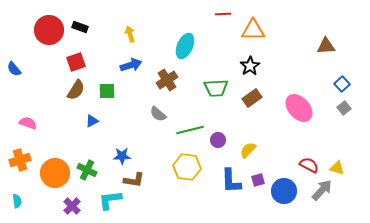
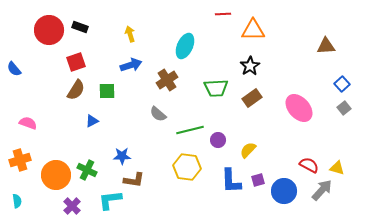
orange circle: moved 1 px right, 2 px down
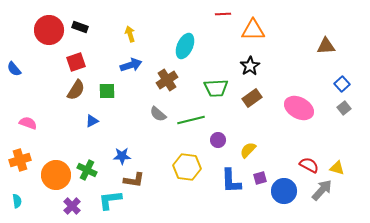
pink ellipse: rotated 20 degrees counterclockwise
green line: moved 1 px right, 10 px up
purple square: moved 2 px right, 2 px up
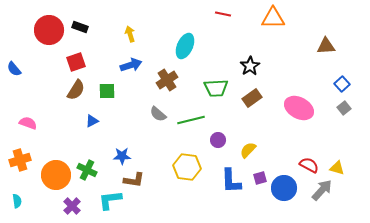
red line: rotated 14 degrees clockwise
orange triangle: moved 20 px right, 12 px up
blue circle: moved 3 px up
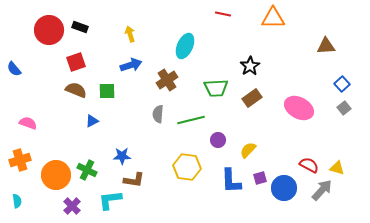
brown semicircle: rotated 100 degrees counterclockwise
gray semicircle: rotated 54 degrees clockwise
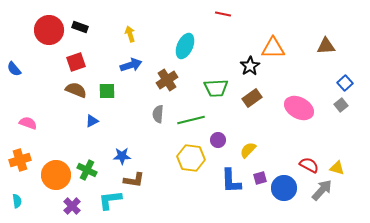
orange triangle: moved 30 px down
blue square: moved 3 px right, 1 px up
gray square: moved 3 px left, 3 px up
yellow hexagon: moved 4 px right, 9 px up
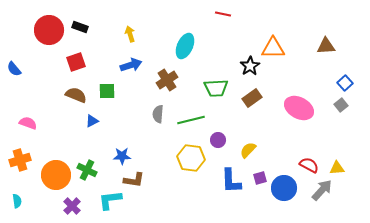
brown semicircle: moved 5 px down
yellow triangle: rotated 21 degrees counterclockwise
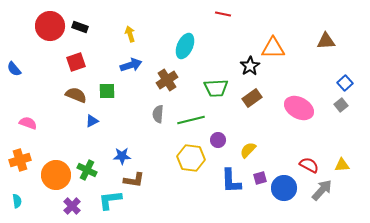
red circle: moved 1 px right, 4 px up
brown triangle: moved 5 px up
yellow triangle: moved 5 px right, 3 px up
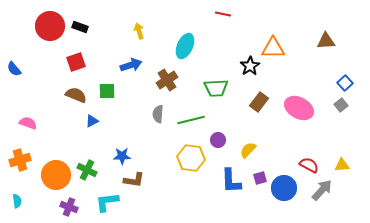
yellow arrow: moved 9 px right, 3 px up
brown rectangle: moved 7 px right, 4 px down; rotated 18 degrees counterclockwise
cyan L-shape: moved 3 px left, 2 px down
purple cross: moved 3 px left, 1 px down; rotated 24 degrees counterclockwise
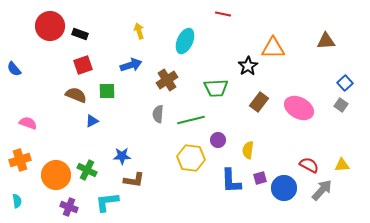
black rectangle: moved 7 px down
cyan ellipse: moved 5 px up
red square: moved 7 px right, 3 px down
black star: moved 2 px left
gray square: rotated 16 degrees counterclockwise
yellow semicircle: rotated 36 degrees counterclockwise
